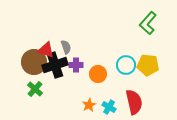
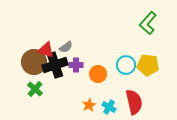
gray semicircle: rotated 72 degrees clockwise
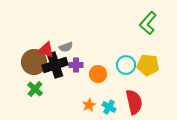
gray semicircle: rotated 16 degrees clockwise
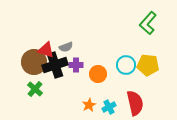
red semicircle: moved 1 px right, 1 px down
cyan cross: rotated 32 degrees clockwise
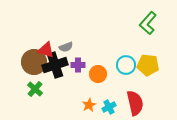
purple cross: moved 2 px right
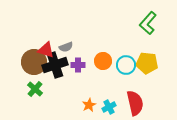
yellow pentagon: moved 1 px left, 2 px up
orange circle: moved 5 px right, 13 px up
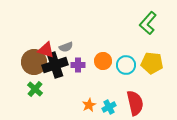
yellow pentagon: moved 5 px right
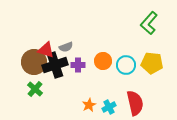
green L-shape: moved 1 px right
